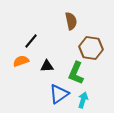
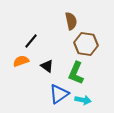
brown hexagon: moved 5 px left, 4 px up
black triangle: rotated 40 degrees clockwise
cyan arrow: rotated 84 degrees clockwise
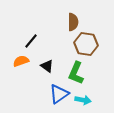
brown semicircle: moved 2 px right, 1 px down; rotated 12 degrees clockwise
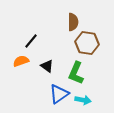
brown hexagon: moved 1 px right, 1 px up
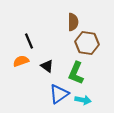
black line: moved 2 px left; rotated 63 degrees counterclockwise
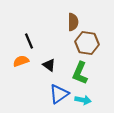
black triangle: moved 2 px right, 1 px up
green L-shape: moved 4 px right
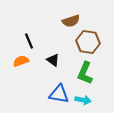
brown semicircle: moved 2 px left, 1 px up; rotated 72 degrees clockwise
brown hexagon: moved 1 px right, 1 px up
black triangle: moved 4 px right, 5 px up
green L-shape: moved 5 px right
blue triangle: rotated 45 degrees clockwise
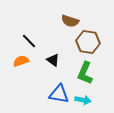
brown semicircle: moved 1 px left; rotated 36 degrees clockwise
black line: rotated 21 degrees counterclockwise
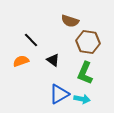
black line: moved 2 px right, 1 px up
blue triangle: rotated 40 degrees counterclockwise
cyan arrow: moved 1 px left, 1 px up
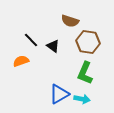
black triangle: moved 14 px up
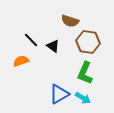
cyan arrow: moved 1 px right, 1 px up; rotated 21 degrees clockwise
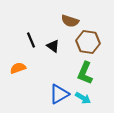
black line: rotated 21 degrees clockwise
orange semicircle: moved 3 px left, 7 px down
